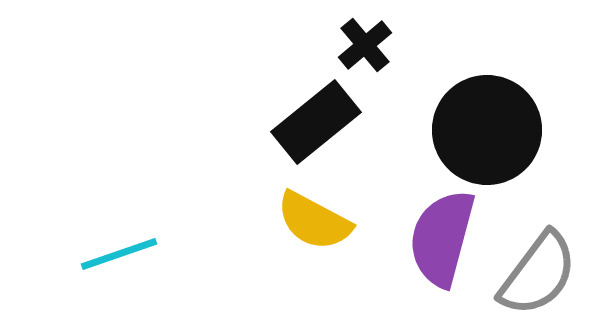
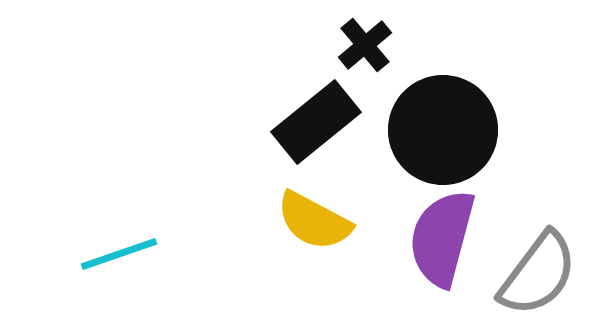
black circle: moved 44 px left
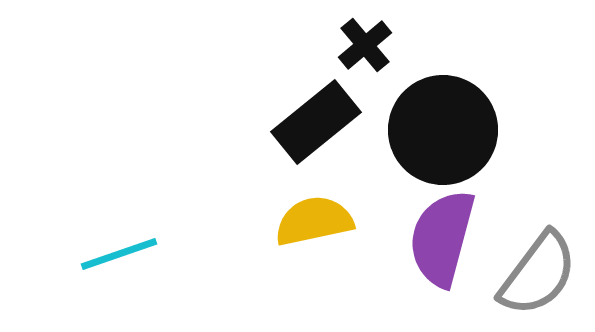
yellow semicircle: rotated 140 degrees clockwise
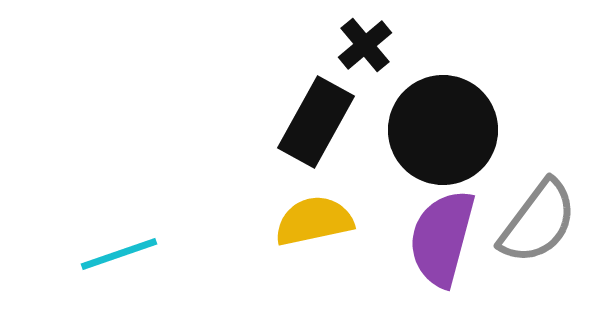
black rectangle: rotated 22 degrees counterclockwise
gray semicircle: moved 52 px up
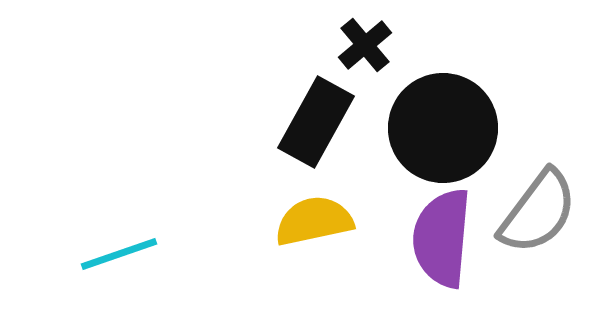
black circle: moved 2 px up
gray semicircle: moved 10 px up
purple semicircle: rotated 10 degrees counterclockwise
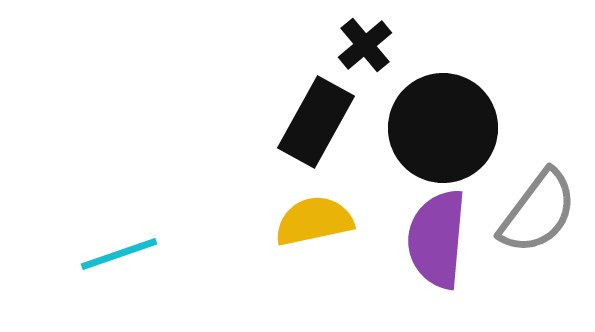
purple semicircle: moved 5 px left, 1 px down
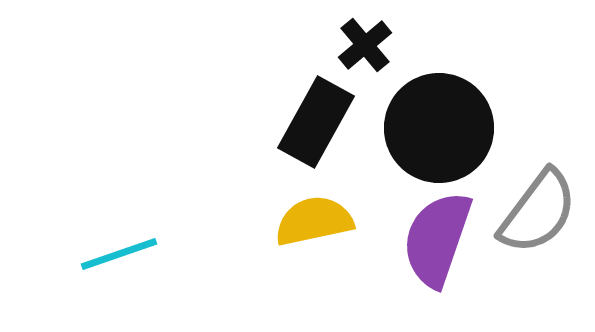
black circle: moved 4 px left
purple semicircle: rotated 14 degrees clockwise
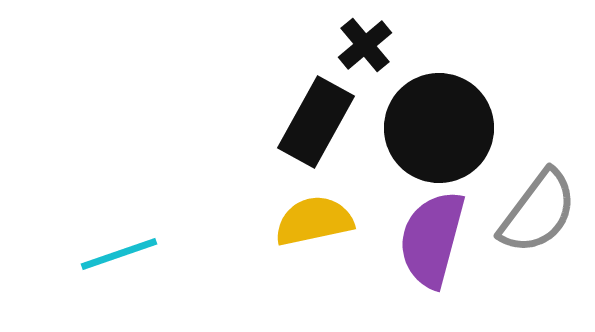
purple semicircle: moved 5 px left; rotated 4 degrees counterclockwise
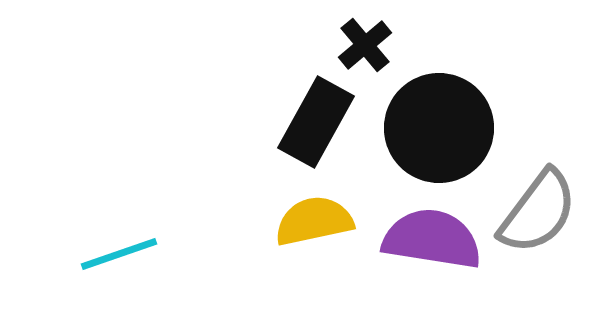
purple semicircle: rotated 84 degrees clockwise
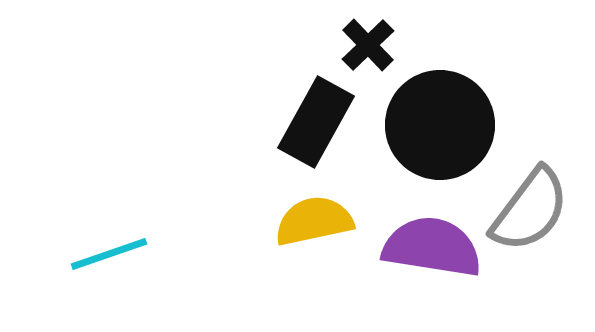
black cross: moved 3 px right; rotated 4 degrees counterclockwise
black circle: moved 1 px right, 3 px up
gray semicircle: moved 8 px left, 2 px up
purple semicircle: moved 8 px down
cyan line: moved 10 px left
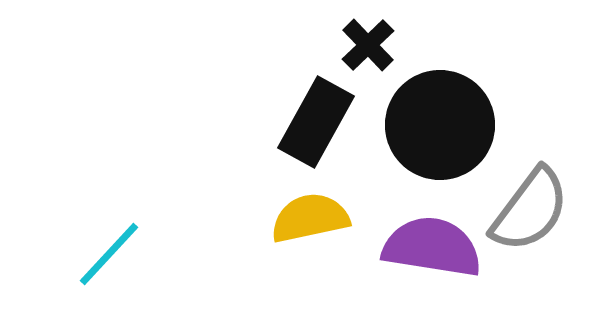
yellow semicircle: moved 4 px left, 3 px up
cyan line: rotated 28 degrees counterclockwise
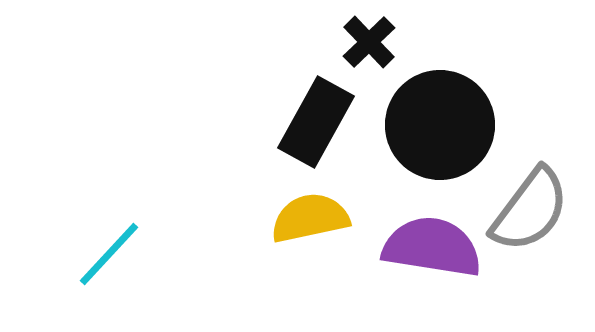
black cross: moved 1 px right, 3 px up
